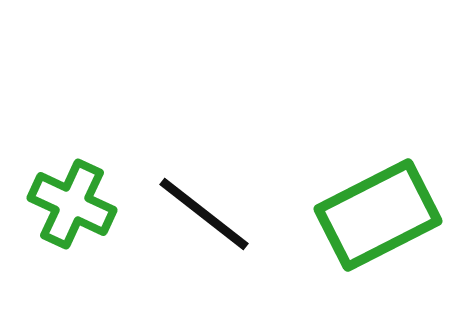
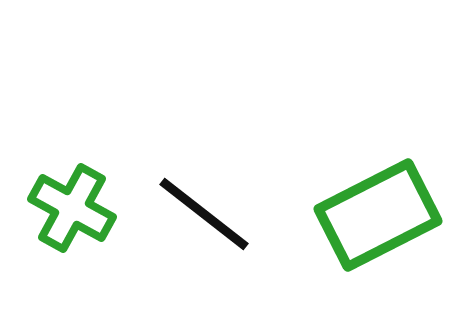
green cross: moved 4 px down; rotated 4 degrees clockwise
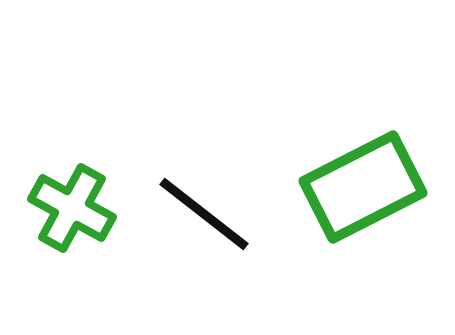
green rectangle: moved 15 px left, 28 px up
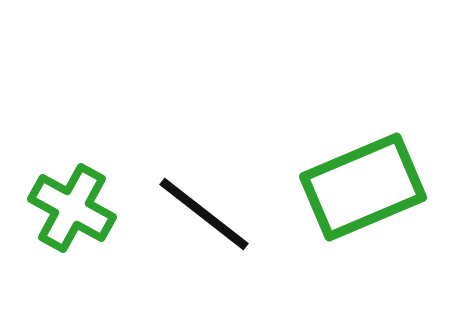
green rectangle: rotated 4 degrees clockwise
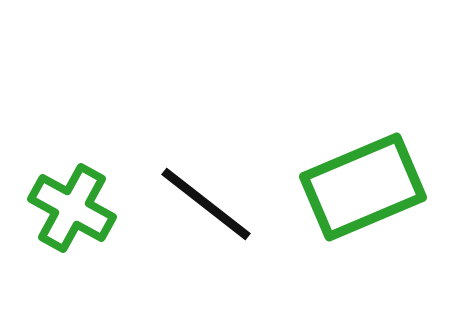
black line: moved 2 px right, 10 px up
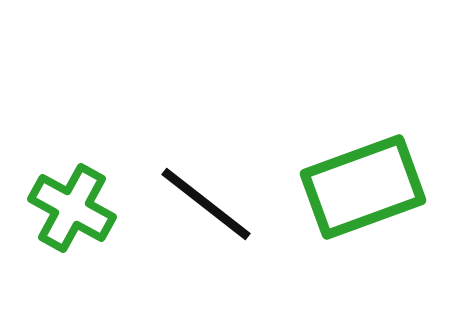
green rectangle: rotated 3 degrees clockwise
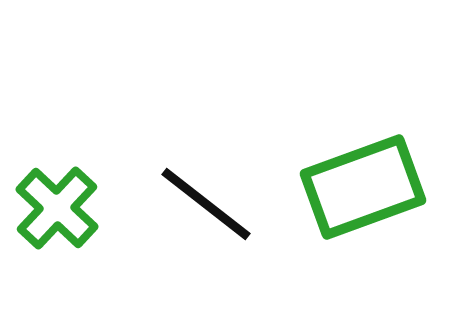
green cross: moved 15 px left; rotated 14 degrees clockwise
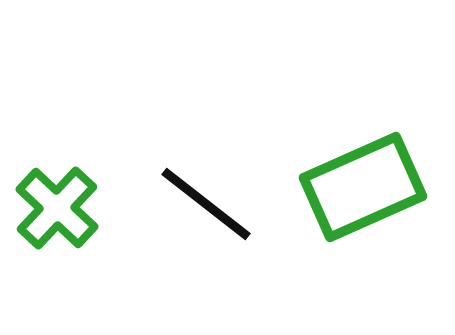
green rectangle: rotated 4 degrees counterclockwise
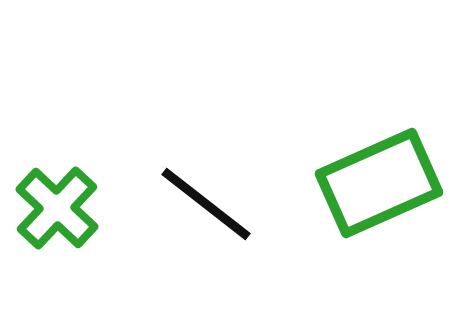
green rectangle: moved 16 px right, 4 px up
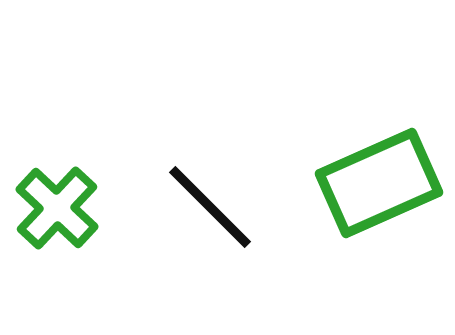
black line: moved 4 px right, 3 px down; rotated 7 degrees clockwise
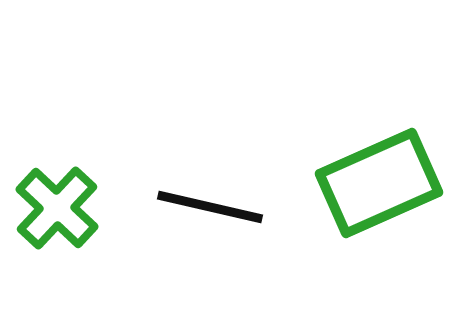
black line: rotated 32 degrees counterclockwise
